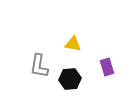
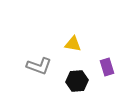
gray L-shape: rotated 80 degrees counterclockwise
black hexagon: moved 7 px right, 2 px down
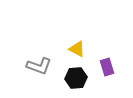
yellow triangle: moved 4 px right, 5 px down; rotated 18 degrees clockwise
black hexagon: moved 1 px left, 3 px up
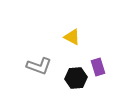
yellow triangle: moved 5 px left, 12 px up
purple rectangle: moved 9 px left
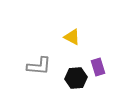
gray L-shape: rotated 15 degrees counterclockwise
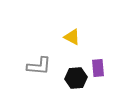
purple rectangle: moved 1 px down; rotated 12 degrees clockwise
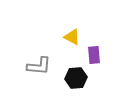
purple rectangle: moved 4 px left, 13 px up
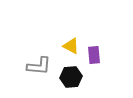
yellow triangle: moved 1 px left, 9 px down
black hexagon: moved 5 px left, 1 px up
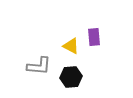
purple rectangle: moved 18 px up
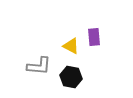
black hexagon: rotated 15 degrees clockwise
